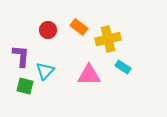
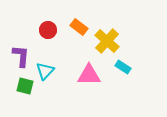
yellow cross: moved 1 px left, 2 px down; rotated 35 degrees counterclockwise
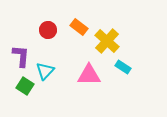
green square: rotated 18 degrees clockwise
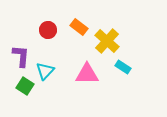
pink triangle: moved 2 px left, 1 px up
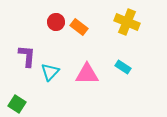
red circle: moved 8 px right, 8 px up
yellow cross: moved 20 px right, 19 px up; rotated 20 degrees counterclockwise
purple L-shape: moved 6 px right
cyan triangle: moved 5 px right, 1 px down
green square: moved 8 px left, 18 px down
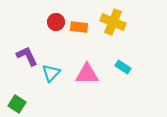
yellow cross: moved 14 px left
orange rectangle: rotated 30 degrees counterclockwise
purple L-shape: rotated 30 degrees counterclockwise
cyan triangle: moved 1 px right, 1 px down
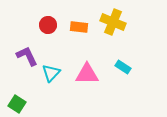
red circle: moved 8 px left, 3 px down
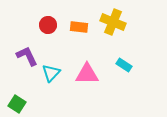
cyan rectangle: moved 1 px right, 2 px up
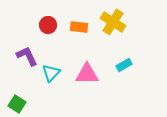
yellow cross: rotated 10 degrees clockwise
cyan rectangle: rotated 63 degrees counterclockwise
